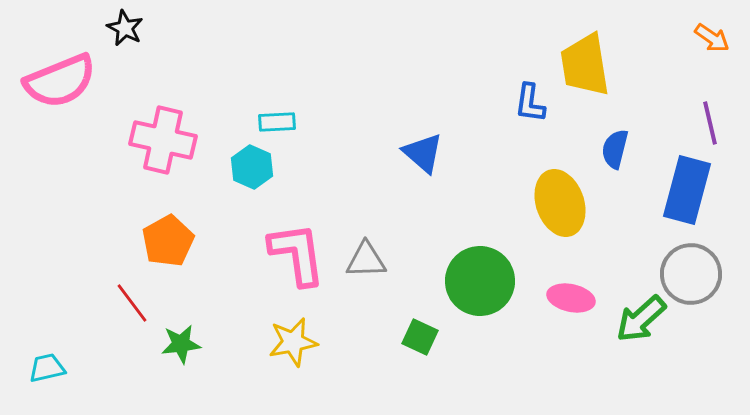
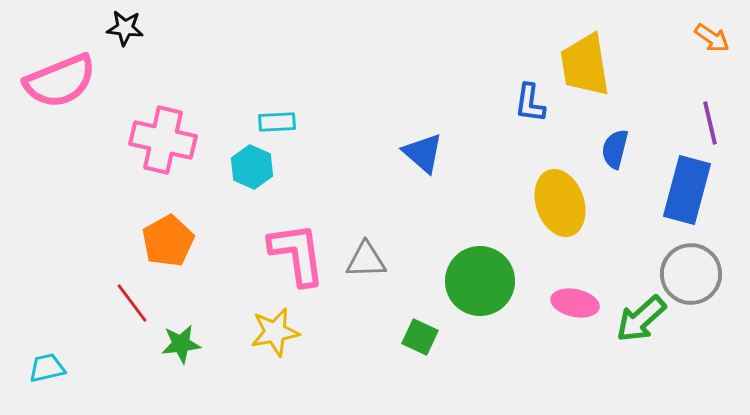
black star: rotated 21 degrees counterclockwise
pink ellipse: moved 4 px right, 5 px down
yellow star: moved 18 px left, 10 px up
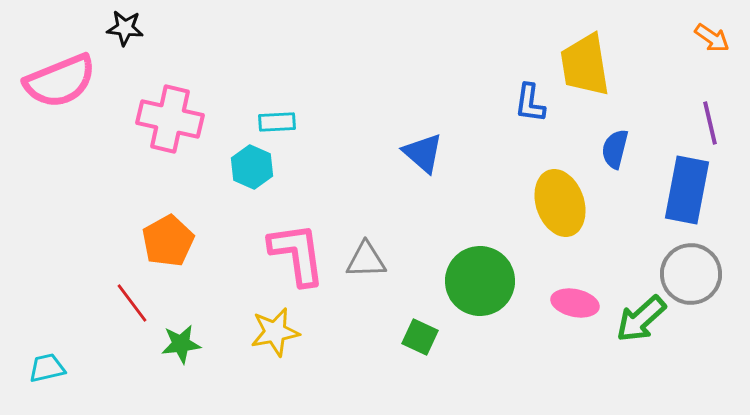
pink cross: moved 7 px right, 21 px up
blue rectangle: rotated 4 degrees counterclockwise
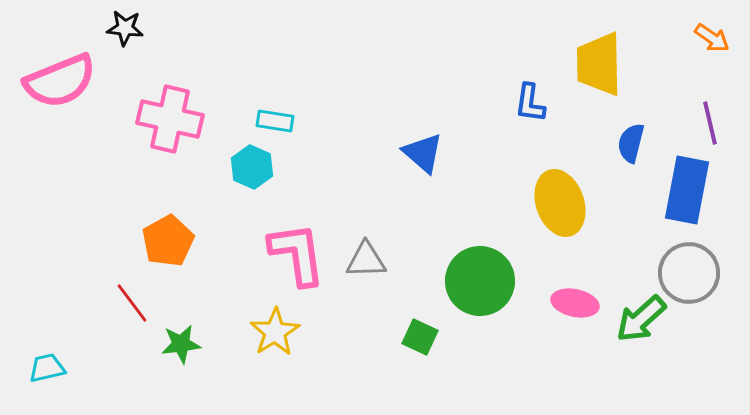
yellow trapezoid: moved 14 px right, 1 px up; rotated 8 degrees clockwise
cyan rectangle: moved 2 px left, 1 px up; rotated 12 degrees clockwise
blue semicircle: moved 16 px right, 6 px up
gray circle: moved 2 px left, 1 px up
yellow star: rotated 21 degrees counterclockwise
